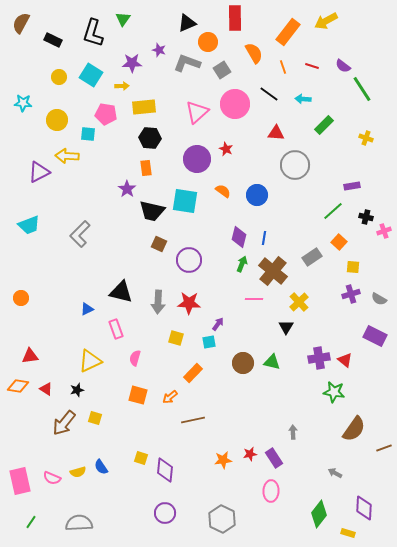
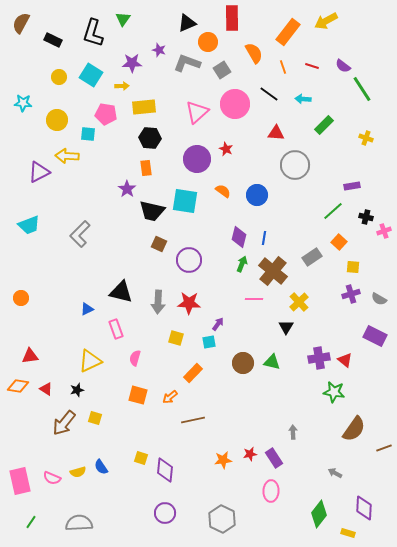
red rectangle at (235, 18): moved 3 px left
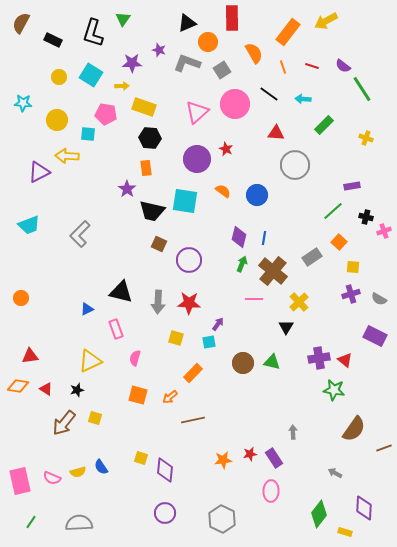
yellow rectangle at (144, 107): rotated 25 degrees clockwise
green star at (334, 392): moved 2 px up
yellow rectangle at (348, 533): moved 3 px left, 1 px up
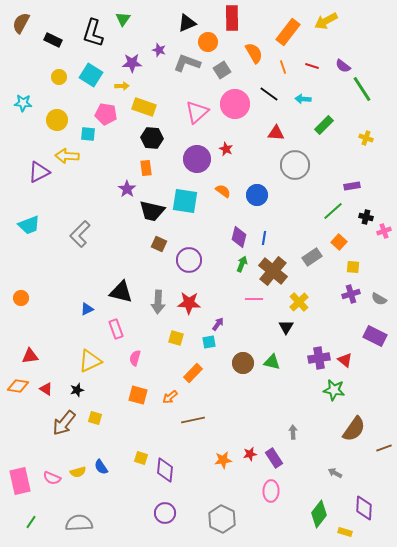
black hexagon at (150, 138): moved 2 px right
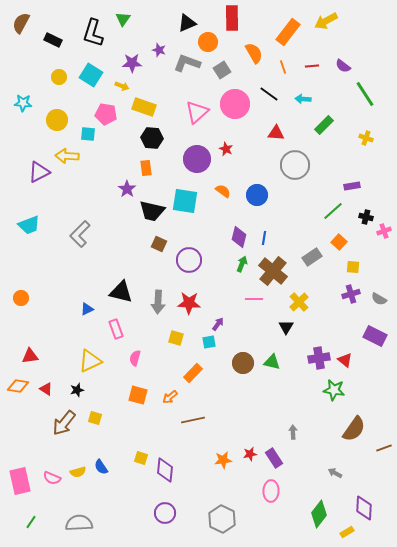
red line at (312, 66): rotated 24 degrees counterclockwise
yellow arrow at (122, 86): rotated 24 degrees clockwise
green line at (362, 89): moved 3 px right, 5 px down
yellow rectangle at (345, 532): moved 2 px right; rotated 48 degrees counterclockwise
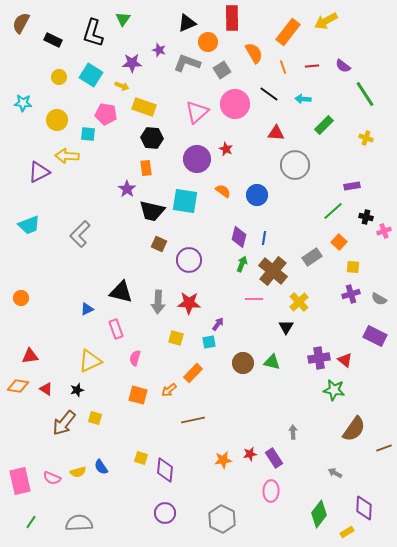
orange arrow at (170, 397): moved 1 px left, 7 px up
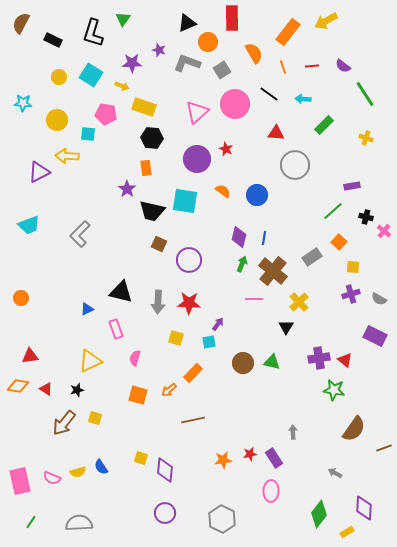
pink cross at (384, 231): rotated 32 degrees counterclockwise
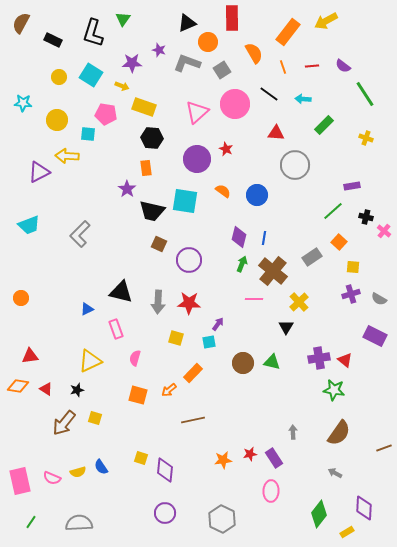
brown semicircle at (354, 429): moved 15 px left, 4 px down
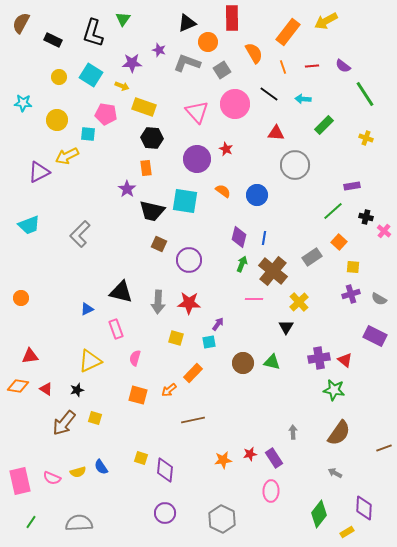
pink triangle at (197, 112): rotated 30 degrees counterclockwise
yellow arrow at (67, 156): rotated 30 degrees counterclockwise
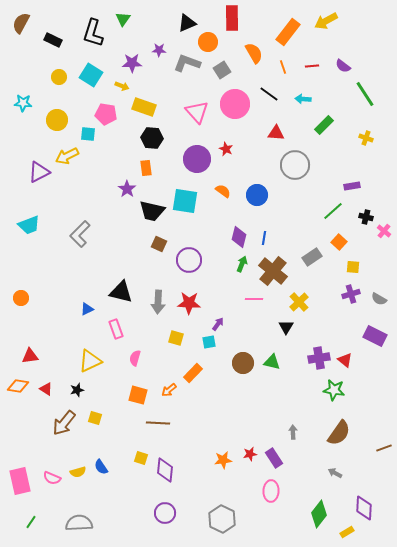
purple star at (159, 50): rotated 16 degrees counterclockwise
brown line at (193, 420): moved 35 px left, 3 px down; rotated 15 degrees clockwise
